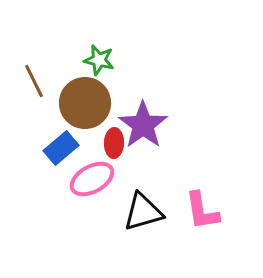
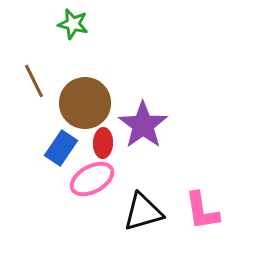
green star: moved 26 px left, 36 px up
red ellipse: moved 11 px left
blue rectangle: rotated 16 degrees counterclockwise
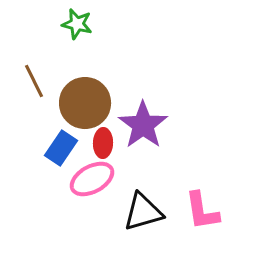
green star: moved 4 px right
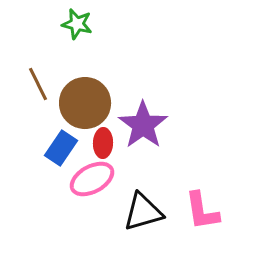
brown line: moved 4 px right, 3 px down
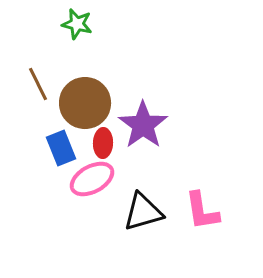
blue rectangle: rotated 56 degrees counterclockwise
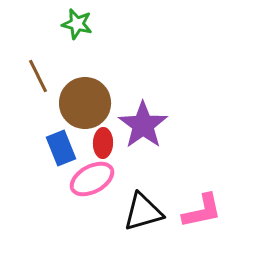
brown line: moved 8 px up
pink L-shape: rotated 93 degrees counterclockwise
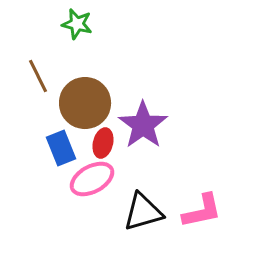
red ellipse: rotated 12 degrees clockwise
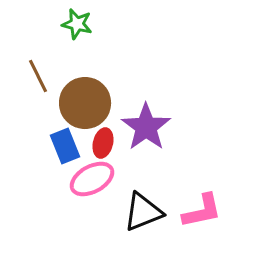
purple star: moved 3 px right, 2 px down
blue rectangle: moved 4 px right, 2 px up
black triangle: rotated 6 degrees counterclockwise
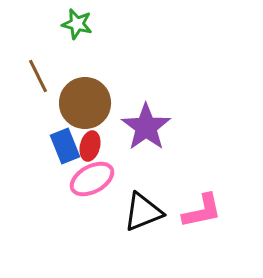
red ellipse: moved 13 px left, 3 px down
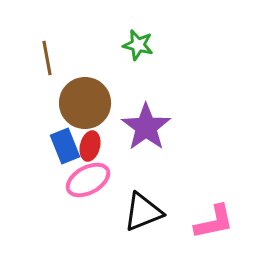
green star: moved 61 px right, 21 px down
brown line: moved 9 px right, 18 px up; rotated 16 degrees clockwise
pink ellipse: moved 4 px left, 1 px down
pink L-shape: moved 12 px right, 11 px down
